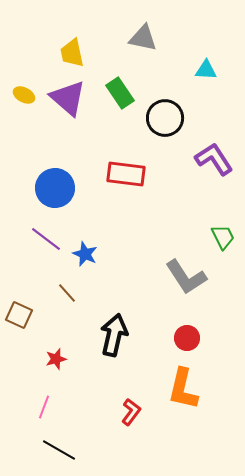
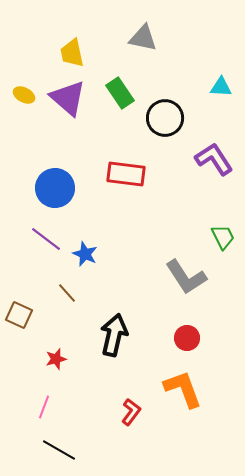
cyan triangle: moved 15 px right, 17 px down
orange L-shape: rotated 147 degrees clockwise
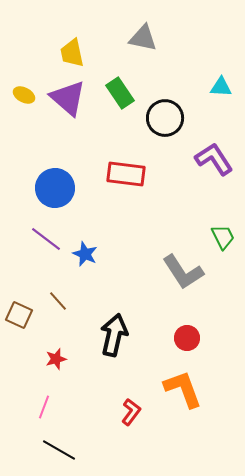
gray L-shape: moved 3 px left, 5 px up
brown line: moved 9 px left, 8 px down
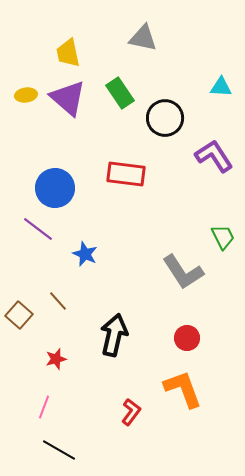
yellow trapezoid: moved 4 px left
yellow ellipse: moved 2 px right; rotated 35 degrees counterclockwise
purple L-shape: moved 3 px up
purple line: moved 8 px left, 10 px up
brown square: rotated 16 degrees clockwise
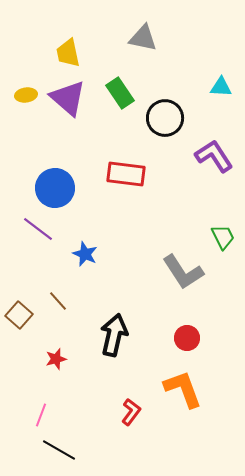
pink line: moved 3 px left, 8 px down
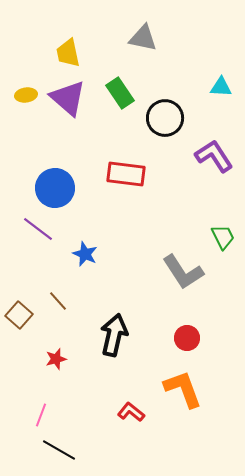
red L-shape: rotated 88 degrees counterclockwise
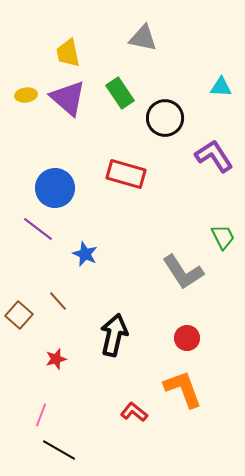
red rectangle: rotated 9 degrees clockwise
red L-shape: moved 3 px right
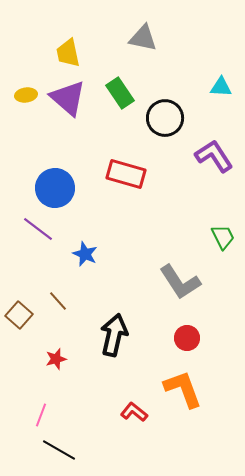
gray L-shape: moved 3 px left, 10 px down
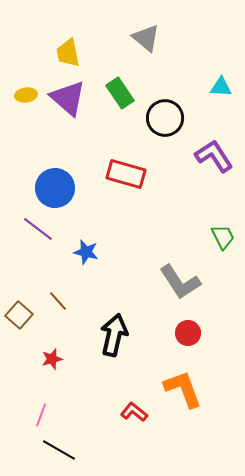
gray triangle: moved 3 px right; rotated 28 degrees clockwise
blue star: moved 1 px right, 2 px up; rotated 10 degrees counterclockwise
red circle: moved 1 px right, 5 px up
red star: moved 4 px left
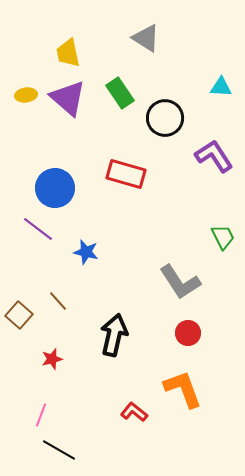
gray triangle: rotated 8 degrees counterclockwise
